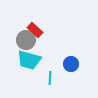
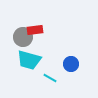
red rectangle: rotated 49 degrees counterclockwise
gray circle: moved 3 px left, 3 px up
cyan line: rotated 64 degrees counterclockwise
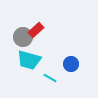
red rectangle: moved 1 px right; rotated 35 degrees counterclockwise
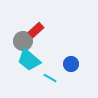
gray circle: moved 4 px down
cyan trapezoid: rotated 25 degrees clockwise
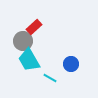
red rectangle: moved 2 px left, 3 px up
cyan trapezoid: rotated 20 degrees clockwise
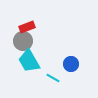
red rectangle: moved 7 px left; rotated 21 degrees clockwise
cyan trapezoid: moved 1 px down
cyan line: moved 3 px right
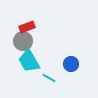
cyan line: moved 4 px left
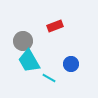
red rectangle: moved 28 px right, 1 px up
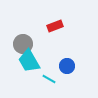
gray circle: moved 3 px down
blue circle: moved 4 px left, 2 px down
cyan line: moved 1 px down
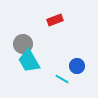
red rectangle: moved 6 px up
blue circle: moved 10 px right
cyan line: moved 13 px right
